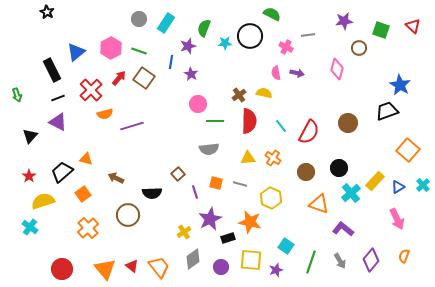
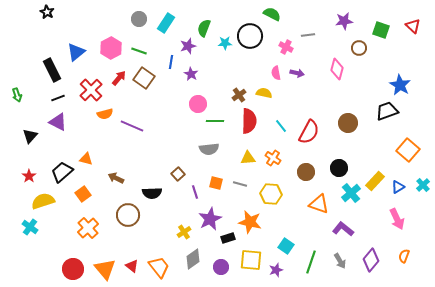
purple line at (132, 126): rotated 40 degrees clockwise
yellow hexagon at (271, 198): moved 4 px up; rotated 20 degrees counterclockwise
red circle at (62, 269): moved 11 px right
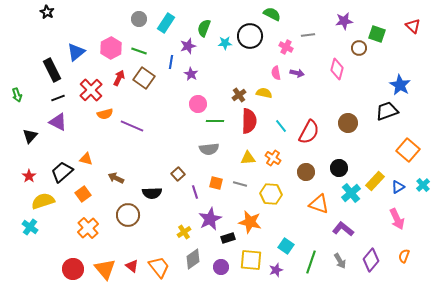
green square at (381, 30): moved 4 px left, 4 px down
red arrow at (119, 78): rotated 14 degrees counterclockwise
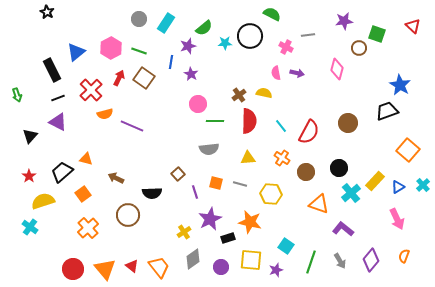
green semicircle at (204, 28): rotated 150 degrees counterclockwise
orange cross at (273, 158): moved 9 px right
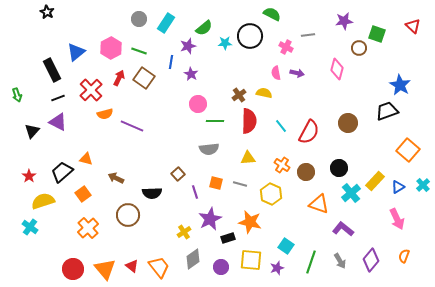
black triangle at (30, 136): moved 2 px right, 5 px up
orange cross at (282, 158): moved 7 px down
yellow hexagon at (271, 194): rotated 20 degrees clockwise
purple star at (276, 270): moved 1 px right, 2 px up
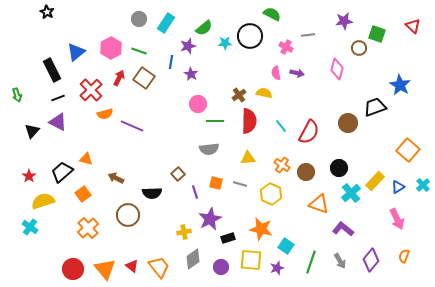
black trapezoid at (387, 111): moved 12 px left, 4 px up
orange star at (250, 222): moved 11 px right, 7 px down
yellow cross at (184, 232): rotated 24 degrees clockwise
